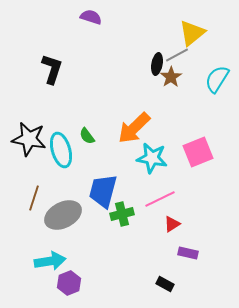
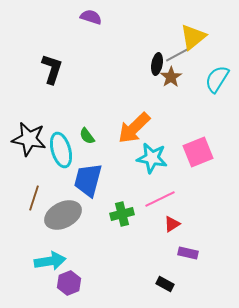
yellow triangle: moved 1 px right, 4 px down
blue trapezoid: moved 15 px left, 11 px up
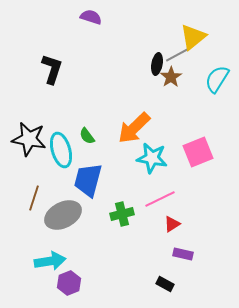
purple rectangle: moved 5 px left, 1 px down
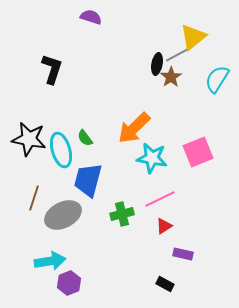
green semicircle: moved 2 px left, 2 px down
red triangle: moved 8 px left, 2 px down
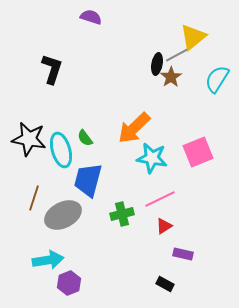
cyan arrow: moved 2 px left, 1 px up
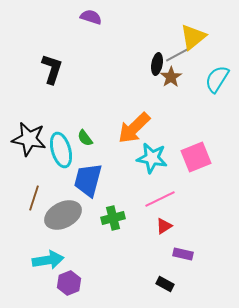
pink square: moved 2 px left, 5 px down
green cross: moved 9 px left, 4 px down
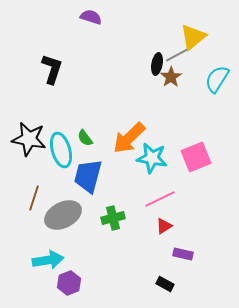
orange arrow: moved 5 px left, 10 px down
blue trapezoid: moved 4 px up
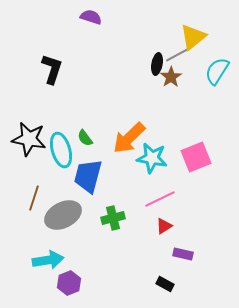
cyan semicircle: moved 8 px up
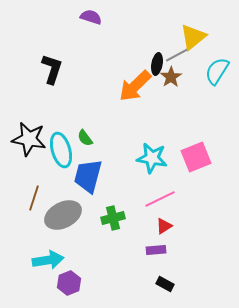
orange arrow: moved 6 px right, 52 px up
purple rectangle: moved 27 px left, 4 px up; rotated 18 degrees counterclockwise
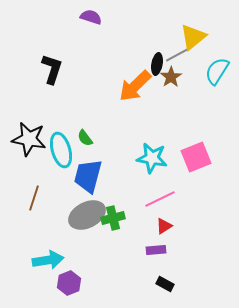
gray ellipse: moved 24 px right
